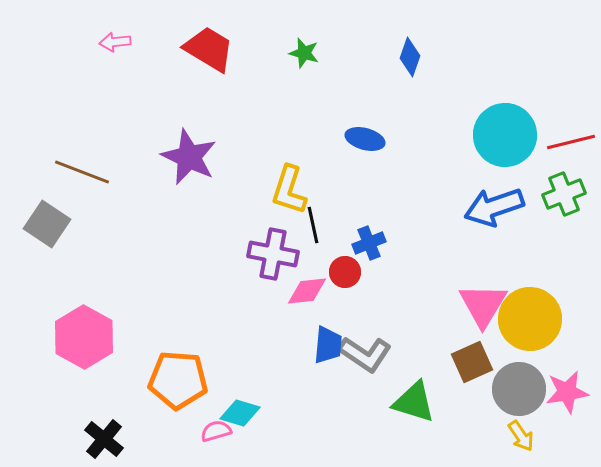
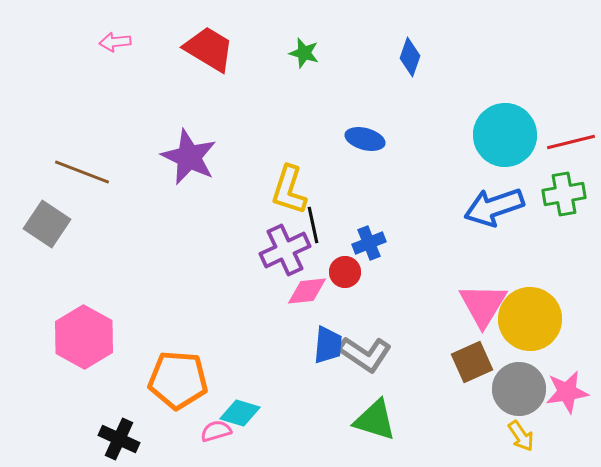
green cross: rotated 12 degrees clockwise
purple cross: moved 12 px right, 4 px up; rotated 36 degrees counterclockwise
green triangle: moved 39 px left, 18 px down
black cross: moved 15 px right; rotated 15 degrees counterclockwise
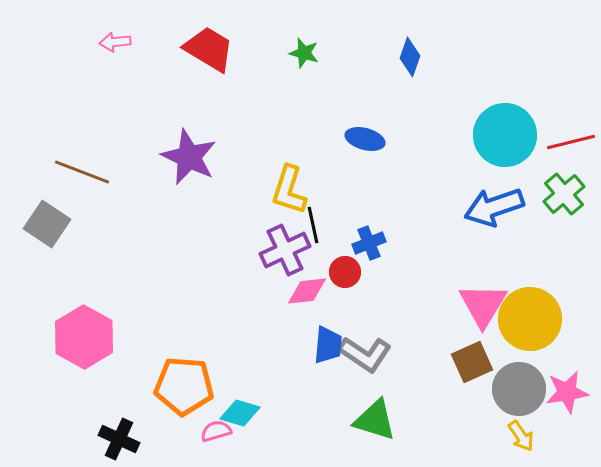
green cross: rotated 30 degrees counterclockwise
orange pentagon: moved 6 px right, 6 px down
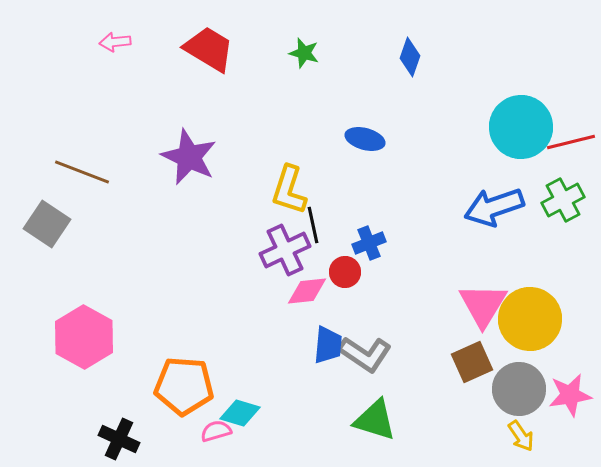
cyan circle: moved 16 px right, 8 px up
green cross: moved 1 px left, 6 px down; rotated 12 degrees clockwise
pink star: moved 3 px right, 3 px down
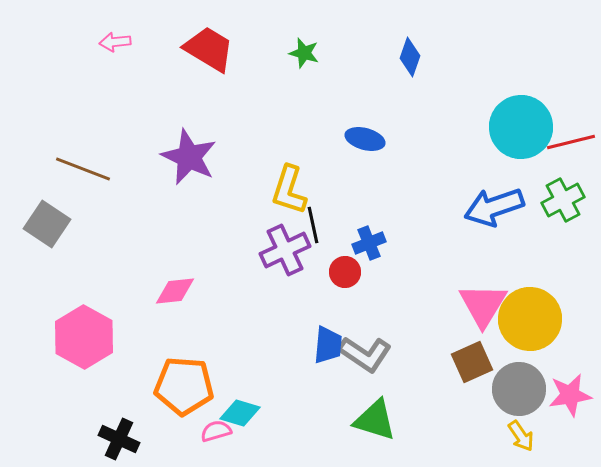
brown line: moved 1 px right, 3 px up
pink diamond: moved 132 px left
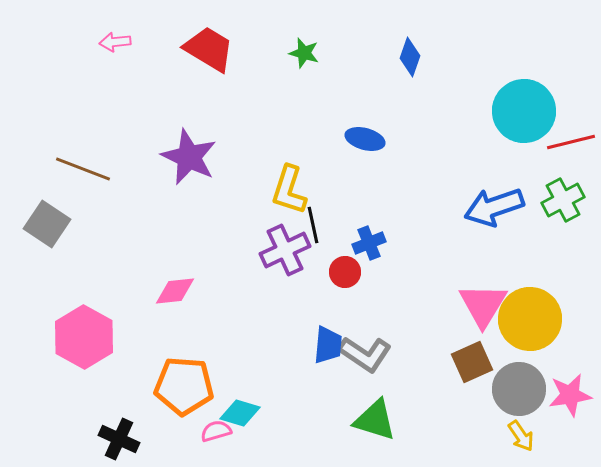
cyan circle: moved 3 px right, 16 px up
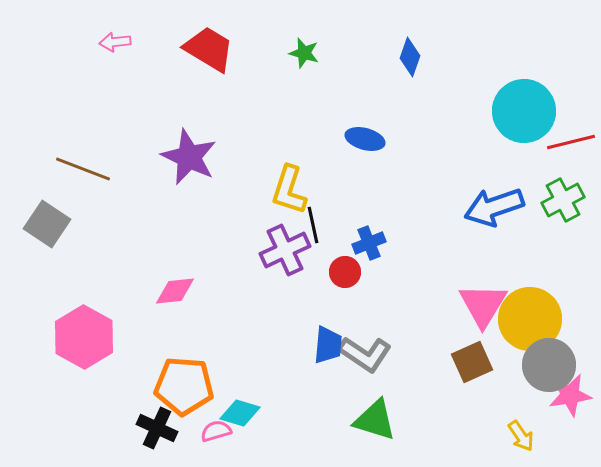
gray circle: moved 30 px right, 24 px up
black cross: moved 38 px right, 11 px up
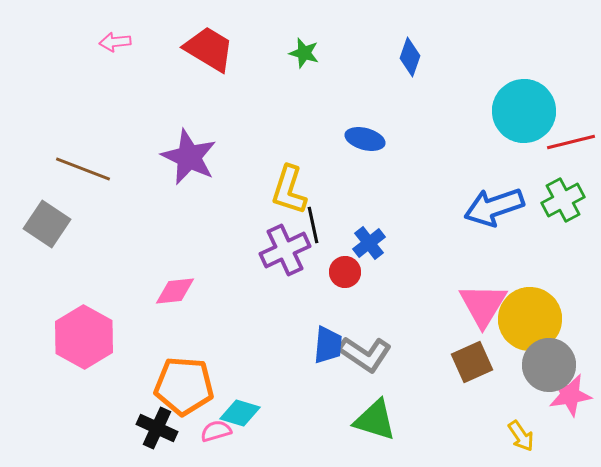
blue cross: rotated 16 degrees counterclockwise
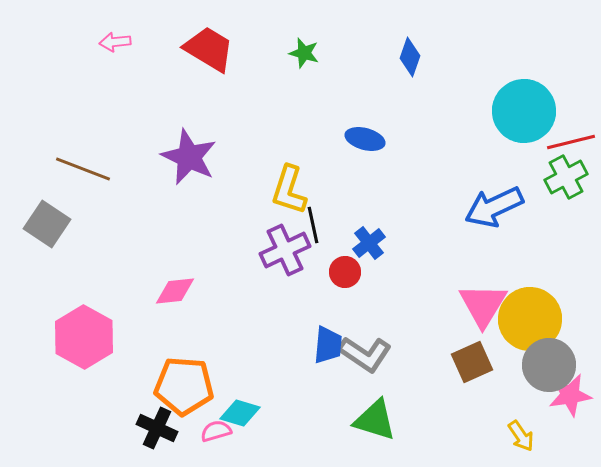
green cross: moved 3 px right, 23 px up
blue arrow: rotated 6 degrees counterclockwise
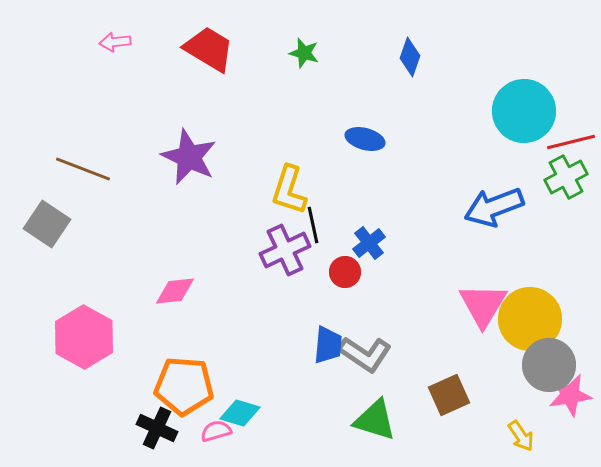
blue arrow: rotated 4 degrees clockwise
brown square: moved 23 px left, 33 px down
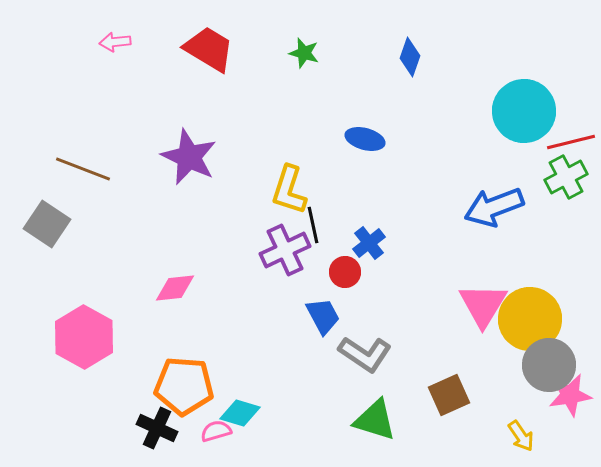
pink diamond: moved 3 px up
blue trapezoid: moved 5 px left, 29 px up; rotated 33 degrees counterclockwise
